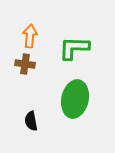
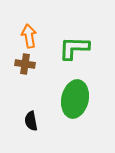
orange arrow: moved 1 px left; rotated 15 degrees counterclockwise
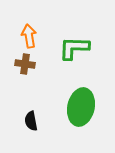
green ellipse: moved 6 px right, 8 px down
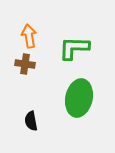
green ellipse: moved 2 px left, 9 px up
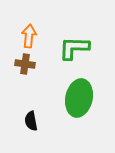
orange arrow: rotated 15 degrees clockwise
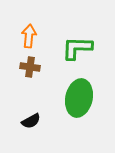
green L-shape: moved 3 px right
brown cross: moved 5 px right, 3 px down
black semicircle: rotated 108 degrees counterclockwise
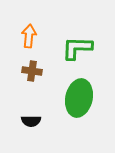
brown cross: moved 2 px right, 4 px down
black semicircle: rotated 30 degrees clockwise
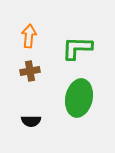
brown cross: moved 2 px left; rotated 18 degrees counterclockwise
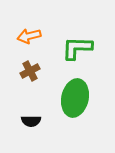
orange arrow: rotated 110 degrees counterclockwise
brown cross: rotated 18 degrees counterclockwise
green ellipse: moved 4 px left
